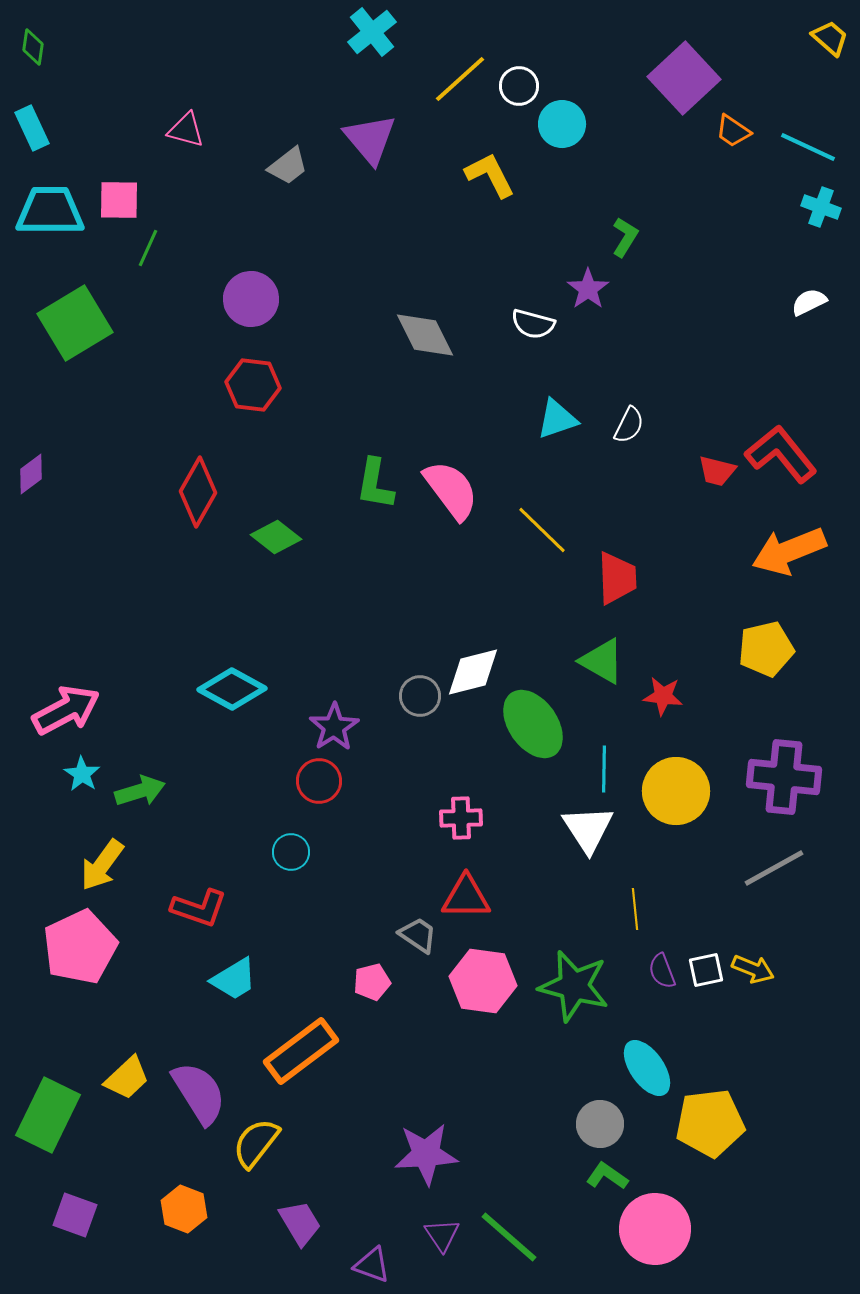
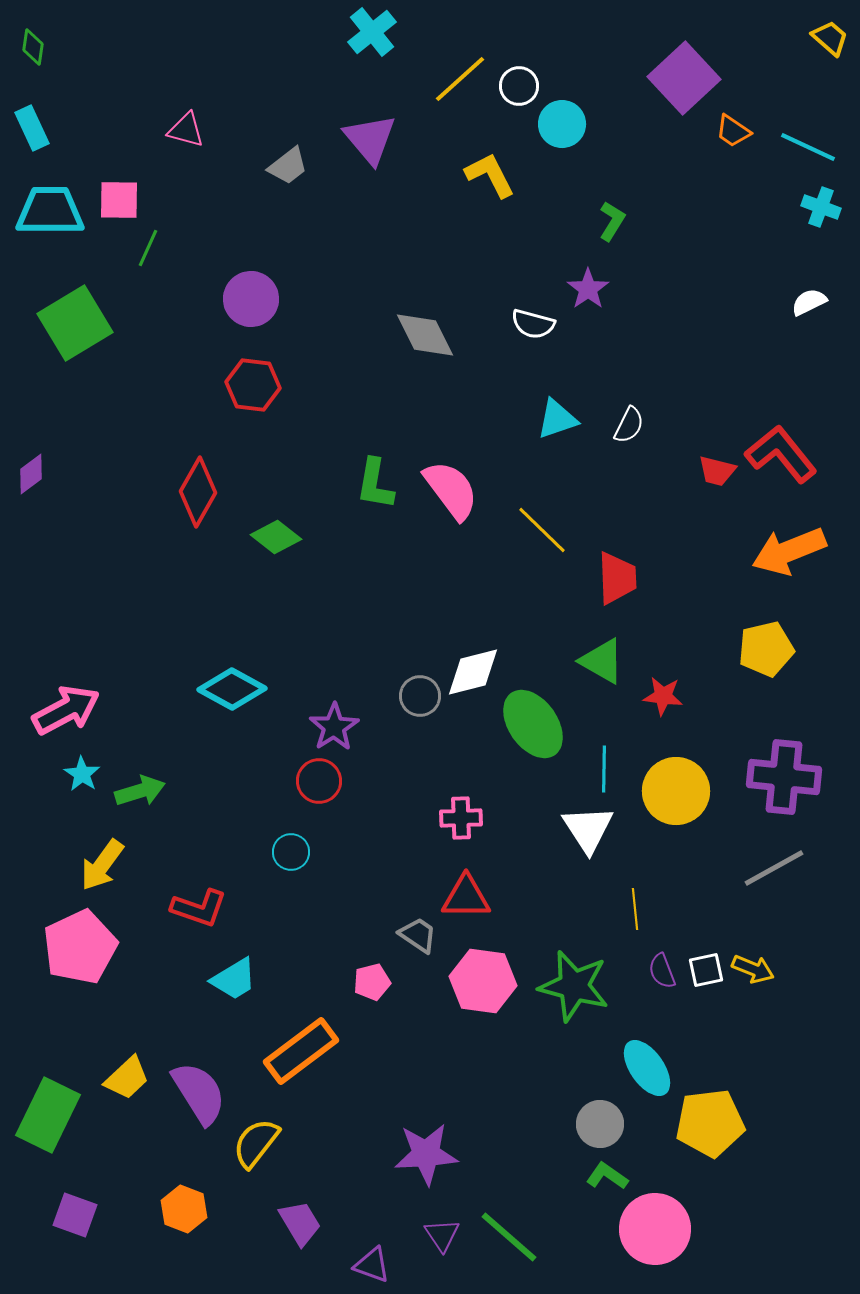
green L-shape at (625, 237): moved 13 px left, 16 px up
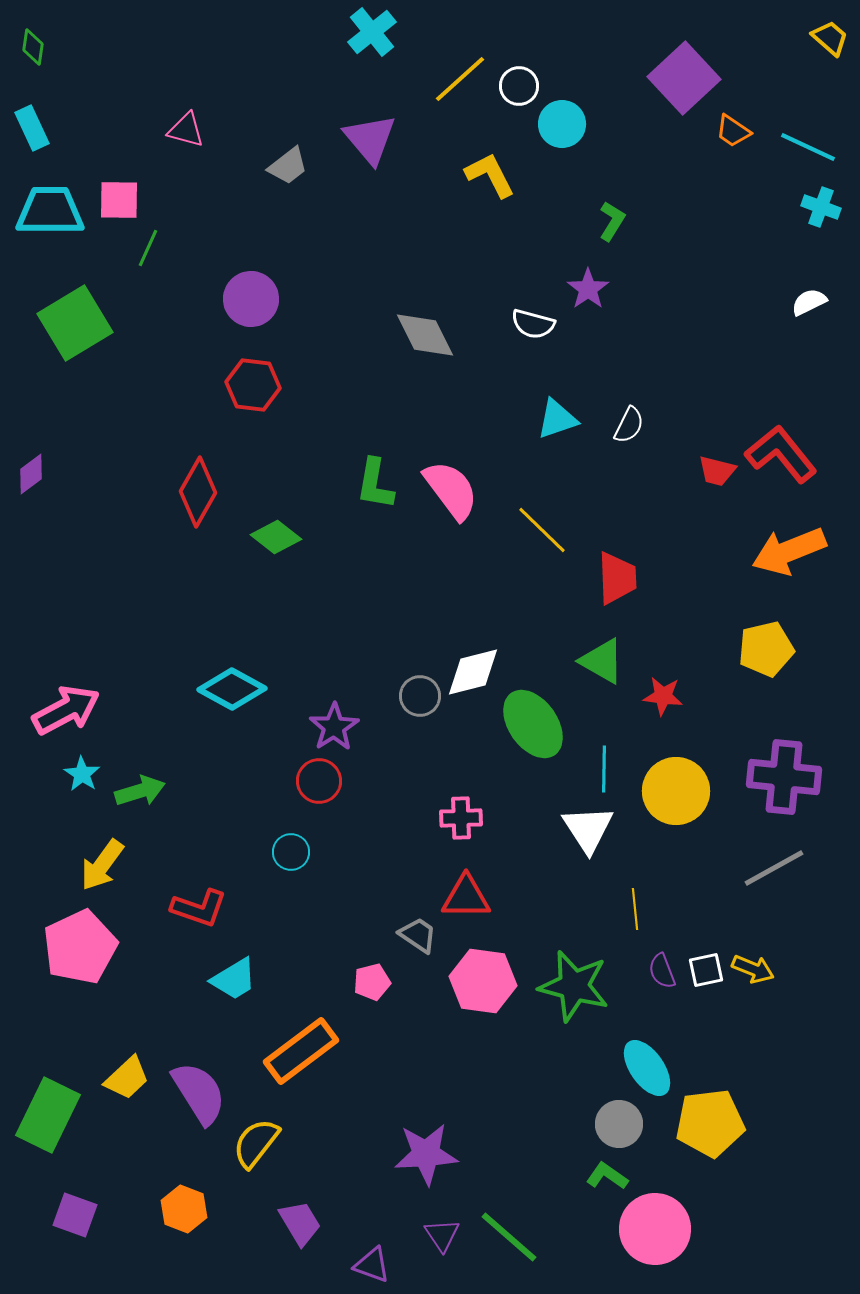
gray circle at (600, 1124): moved 19 px right
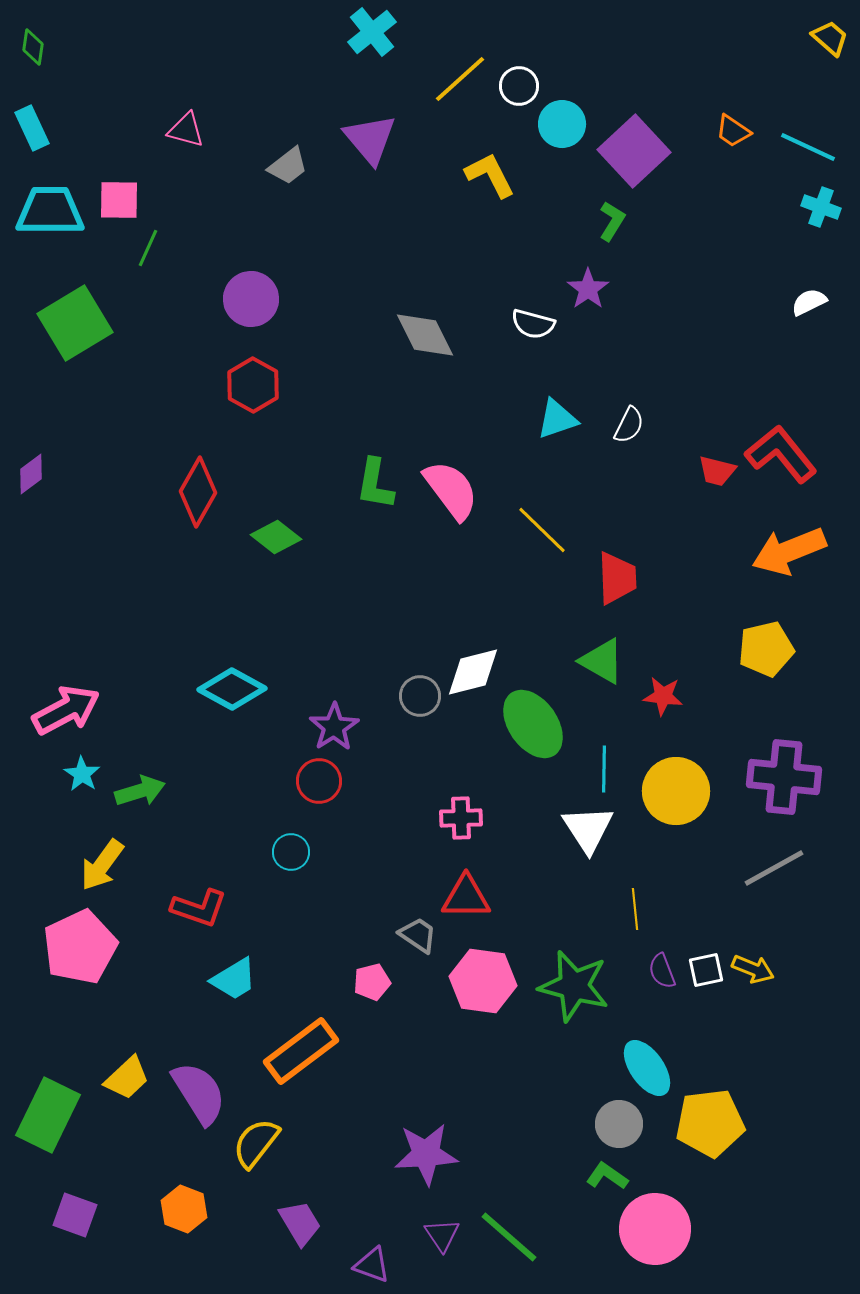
purple square at (684, 78): moved 50 px left, 73 px down
red hexagon at (253, 385): rotated 22 degrees clockwise
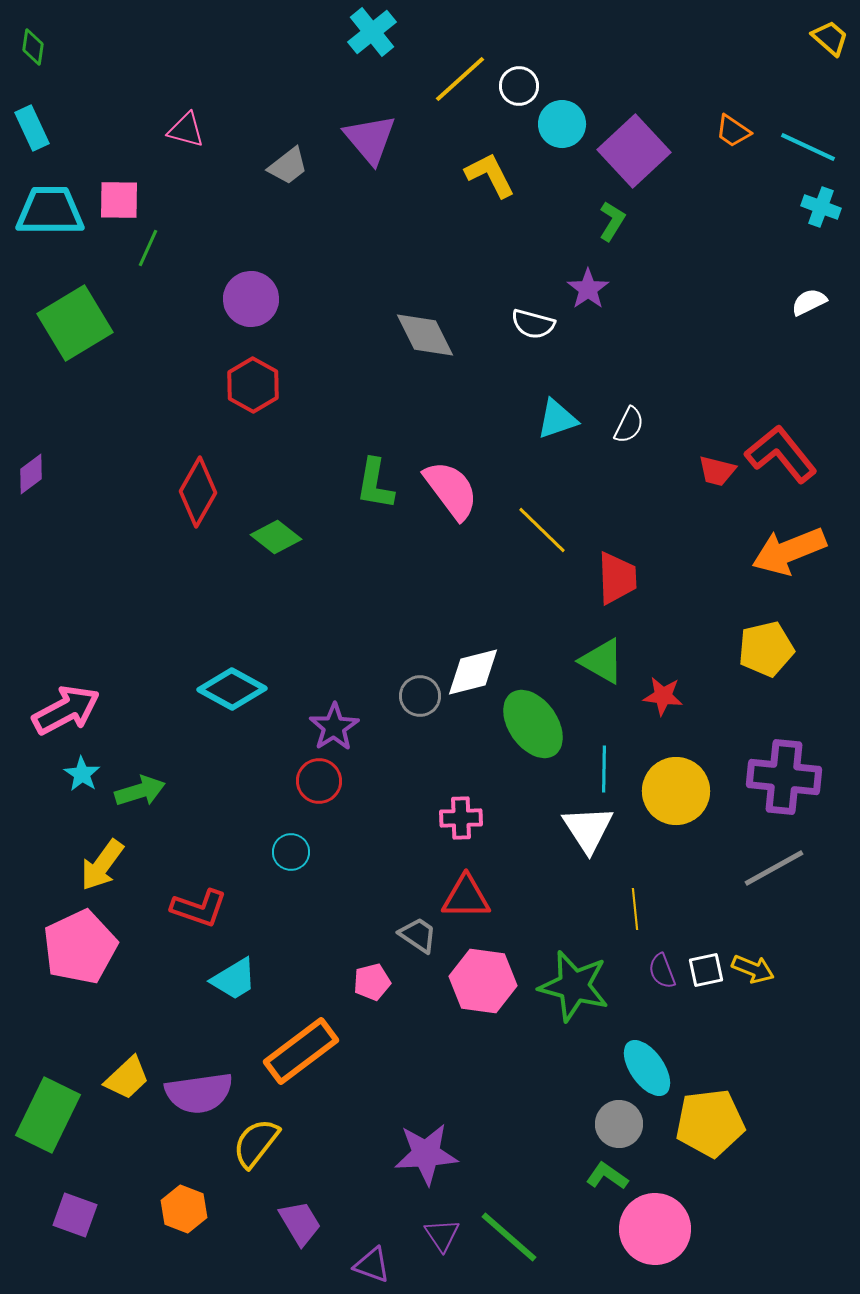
purple semicircle at (199, 1093): rotated 114 degrees clockwise
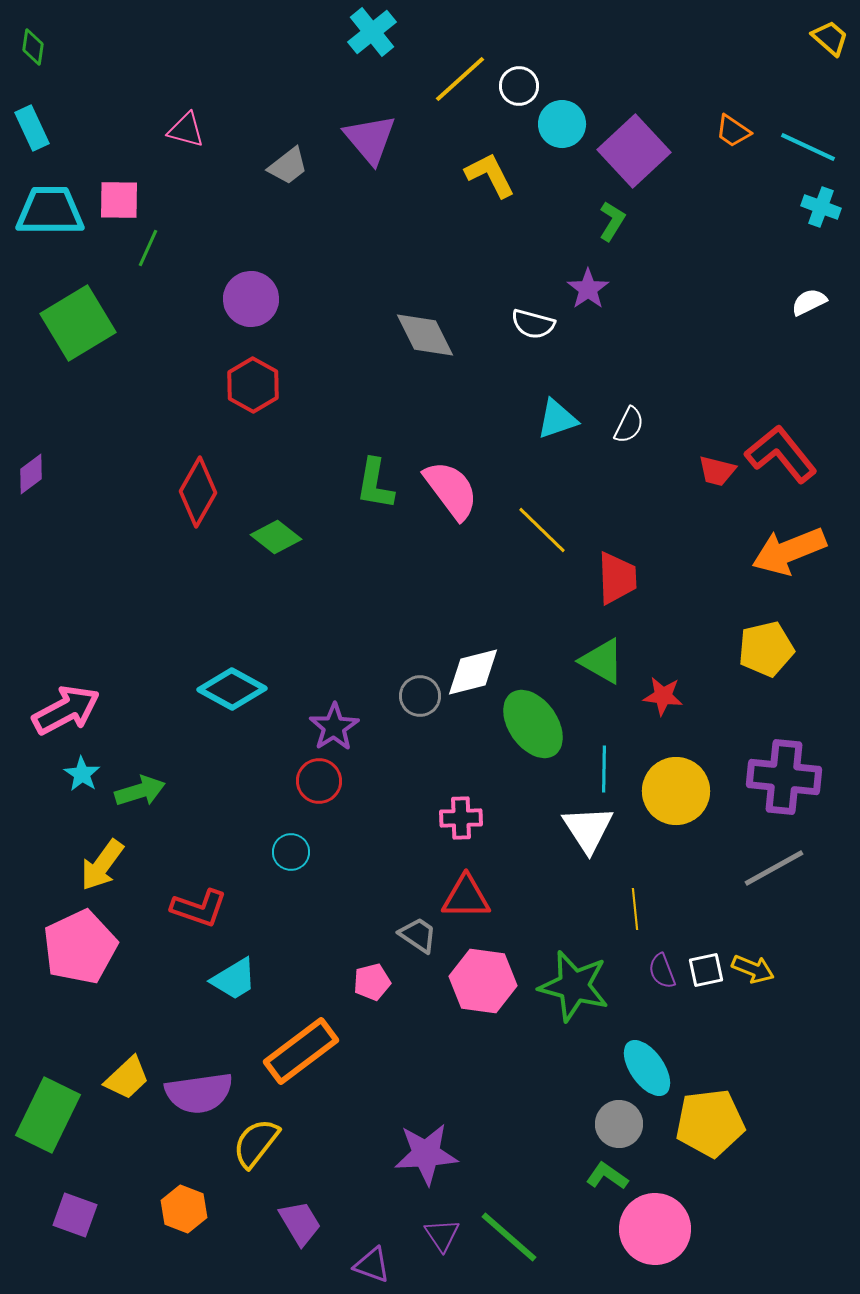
green square at (75, 323): moved 3 px right
